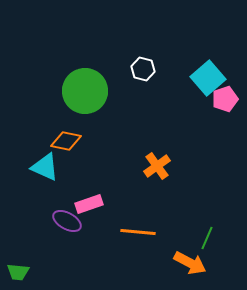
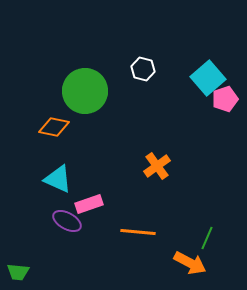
orange diamond: moved 12 px left, 14 px up
cyan triangle: moved 13 px right, 12 px down
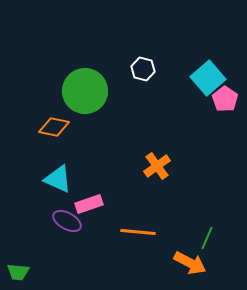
pink pentagon: rotated 20 degrees counterclockwise
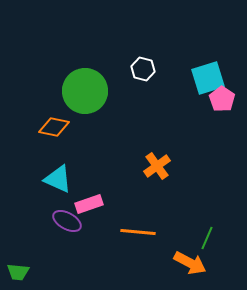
cyan square: rotated 24 degrees clockwise
pink pentagon: moved 3 px left
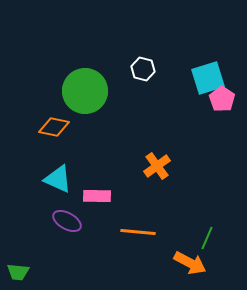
pink rectangle: moved 8 px right, 8 px up; rotated 20 degrees clockwise
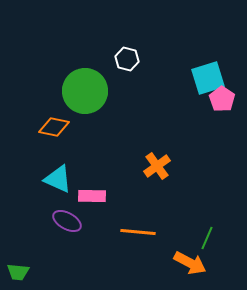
white hexagon: moved 16 px left, 10 px up
pink rectangle: moved 5 px left
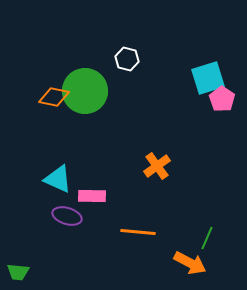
orange diamond: moved 30 px up
purple ellipse: moved 5 px up; rotated 12 degrees counterclockwise
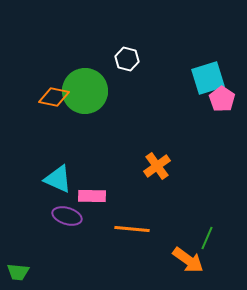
orange line: moved 6 px left, 3 px up
orange arrow: moved 2 px left, 3 px up; rotated 8 degrees clockwise
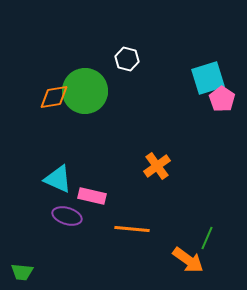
orange diamond: rotated 20 degrees counterclockwise
pink rectangle: rotated 12 degrees clockwise
green trapezoid: moved 4 px right
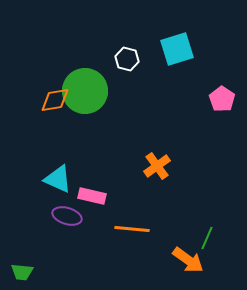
cyan square: moved 31 px left, 29 px up
orange diamond: moved 1 px right, 3 px down
